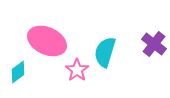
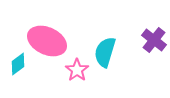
purple cross: moved 4 px up
cyan diamond: moved 8 px up
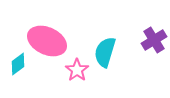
purple cross: rotated 20 degrees clockwise
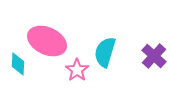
purple cross: moved 16 px down; rotated 15 degrees counterclockwise
cyan diamond: rotated 50 degrees counterclockwise
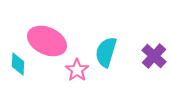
cyan semicircle: moved 1 px right
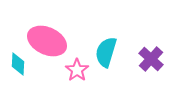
purple cross: moved 3 px left, 3 px down
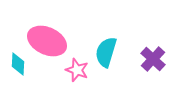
purple cross: moved 2 px right
pink star: rotated 15 degrees counterclockwise
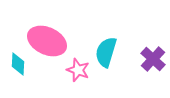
pink star: moved 1 px right
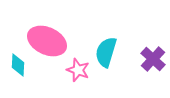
cyan diamond: moved 1 px down
